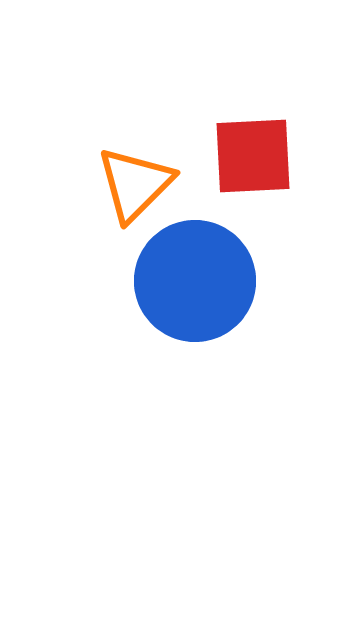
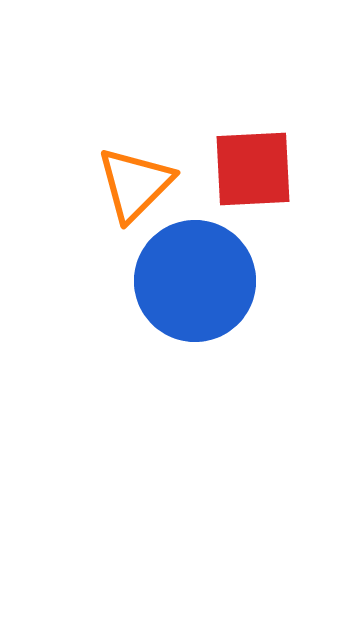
red square: moved 13 px down
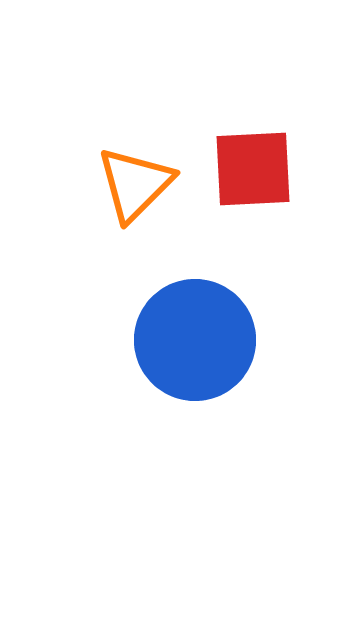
blue circle: moved 59 px down
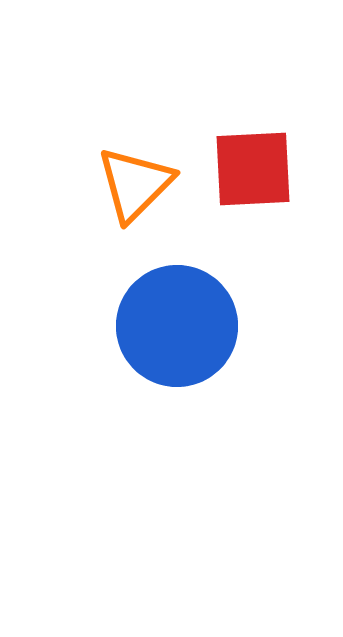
blue circle: moved 18 px left, 14 px up
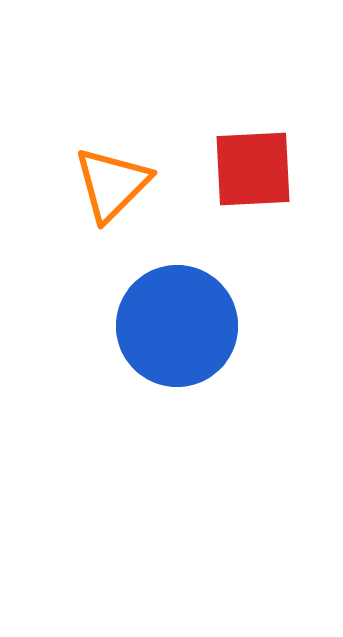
orange triangle: moved 23 px left
